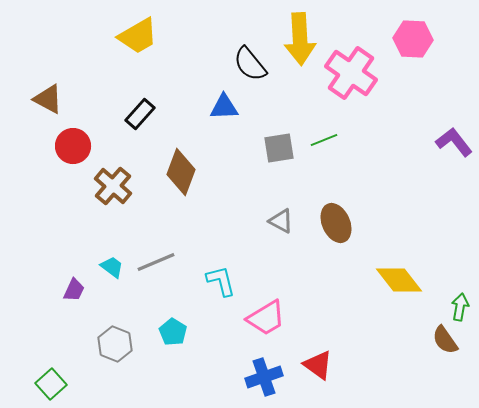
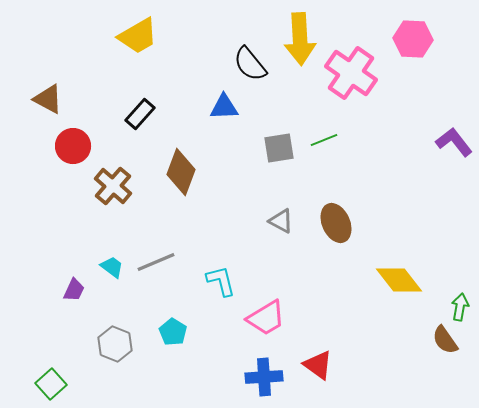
blue cross: rotated 15 degrees clockwise
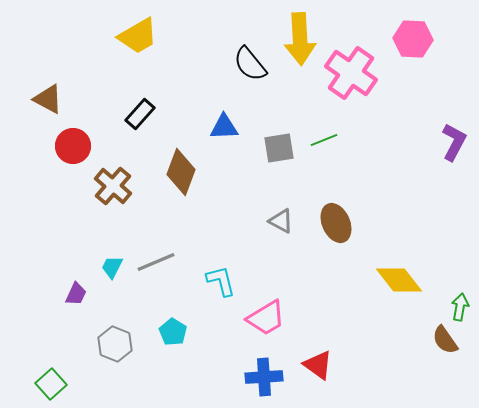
blue triangle: moved 20 px down
purple L-shape: rotated 66 degrees clockwise
cyan trapezoid: rotated 100 degrees counterclockwise
purple trapezoid: moved 2 px right, 4 px down
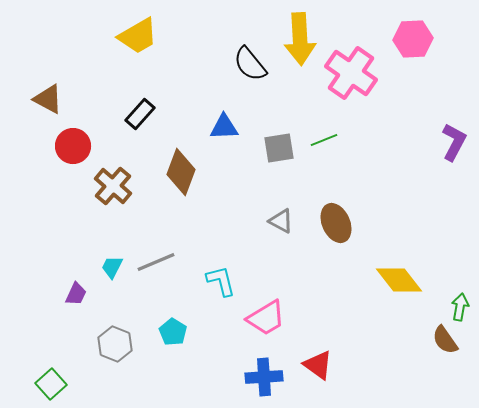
pink hexagon: rotated 6 degrees counterclockwise
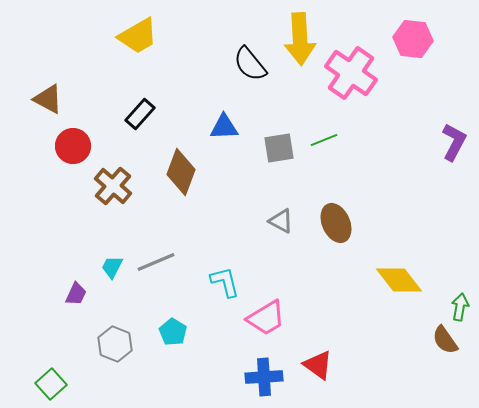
pink hexagon: rotated 9 degrees clockwise
cyan L-shape: moved 4 px right, 1 px down
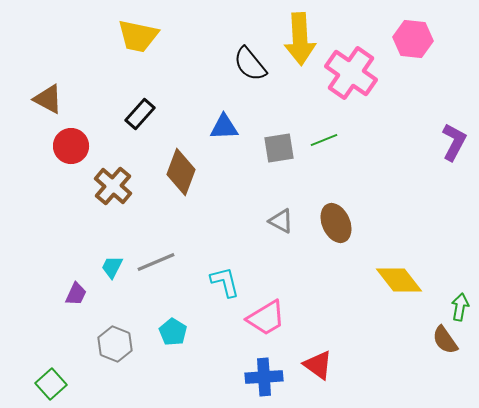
yellow trapezoid: rotated 42 degrees clockwise
red circle: moved 2 px left
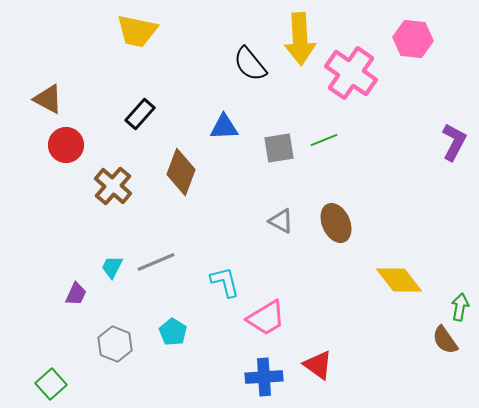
yellow trapezoid: moved 1 px left, 5 px up
red circle: moved 5 px left, 1 px up
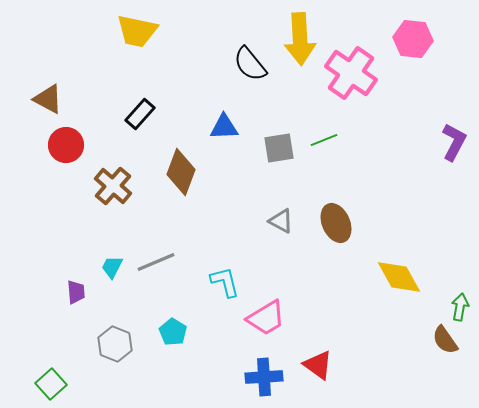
yellow diamond: moved 3 px up; rotated 9 degrees clockwise
purple trapezoid: moved 2 px up; rotated 30 degrees counterclockwise
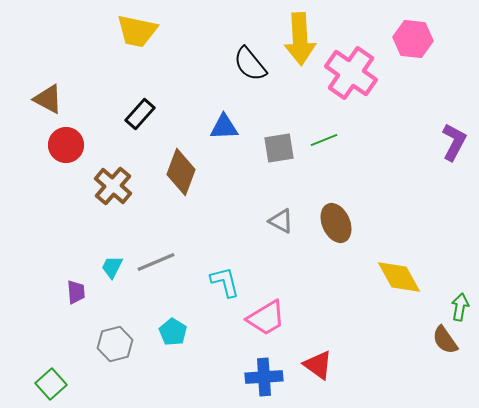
gray hexagon: rotated 24 degrees clockwise
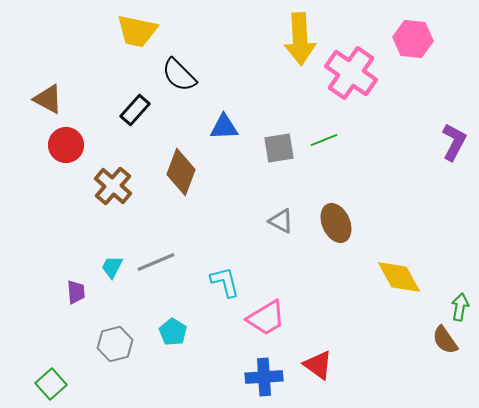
black semicircle: moved 71 px left, 11 px down; rotated 6 degrees counterclockwise
black rectangle: moved 5 px left, 4 px up
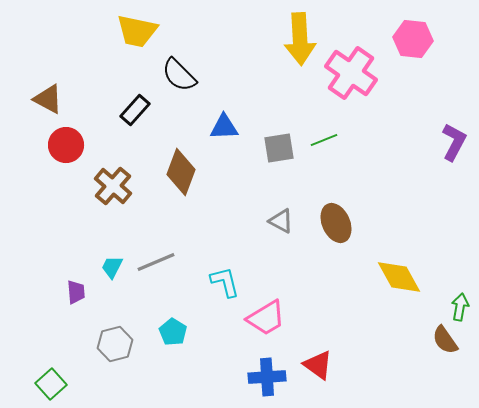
blue cross: moved 3 px right
